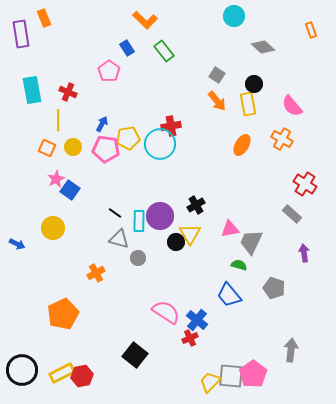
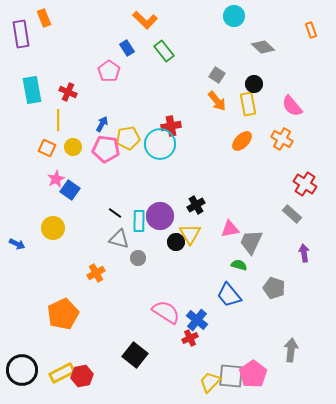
orange ellipse at (242, 145): moved 4 px up; rotated 15 degrees clockwise
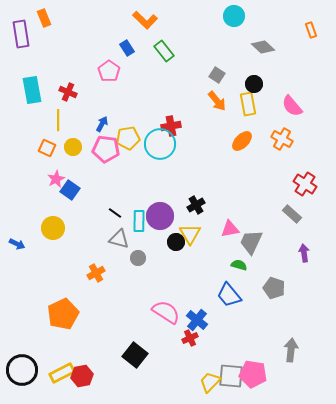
pink pentagon at (253, 374): rotated 28 degrees counterclockwise
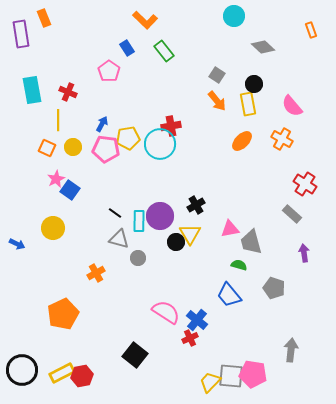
gray trapezoid at (251, 242): rotated 40 degrees counterclockwise
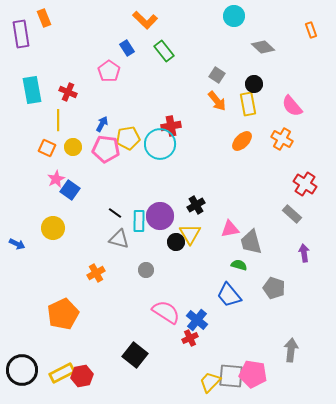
gray circle at (138, 258): moved 8 px right, 12 px down
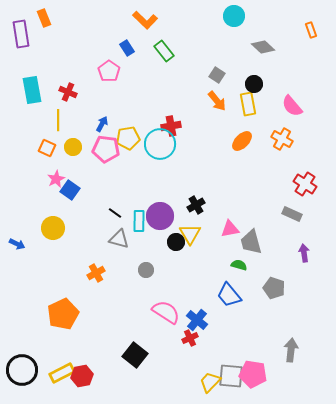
gray rectangle at (292, 214): rotated 18 degrees counterclockwise
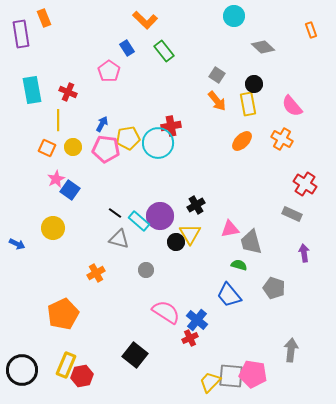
cyan circle at (160, 144): moved 2 px left, 1 px up
cyan rectangle at (139, 221): rotated 50 degrees counterclockwise
yellow rectangle at (62, 373): moved 4 px right, 8 px up; rotated 40 degrees counterclockwise
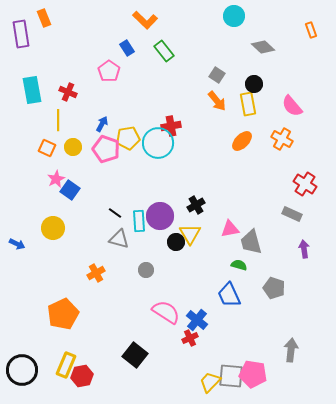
pink pentagon at (106, 149): rotated 12 degrees clockwise
cyan rectangle at (139, 221): rotated 45 degrees clockwise
purple arrow at (304, 253): moved 4 px up
blue trapezoid at (229, 295): rotated 16 degrees clockwise
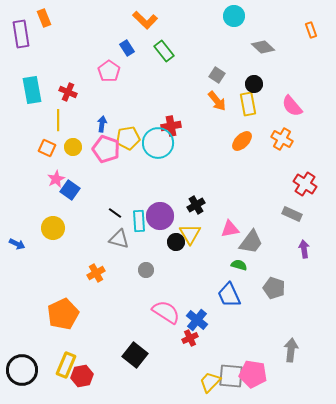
blue arrow at (102, 124): rotated 21 degrees counterclockwise
gray trapezoid at (251, 242): rotated 128 degrees counterclockwise
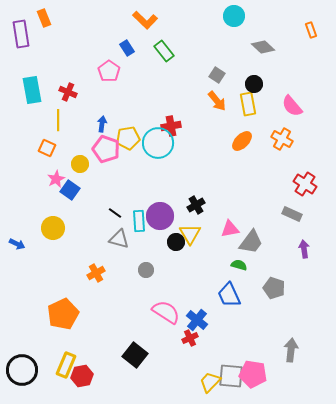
yellow circle at (73, 147): moved 7 px right, 17 px down
